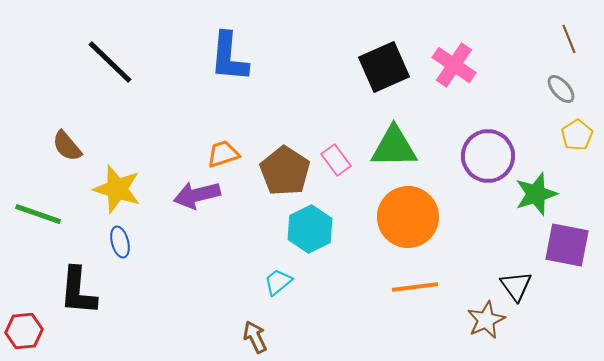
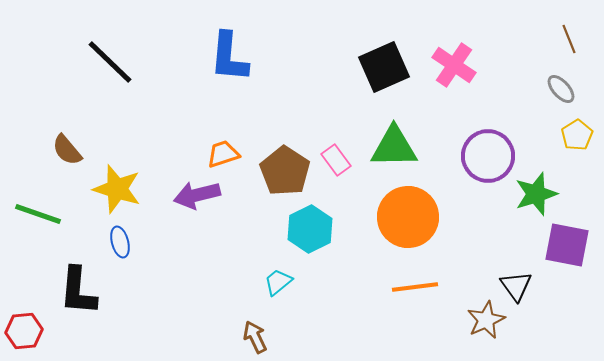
brown semicircle: moved 4 px down
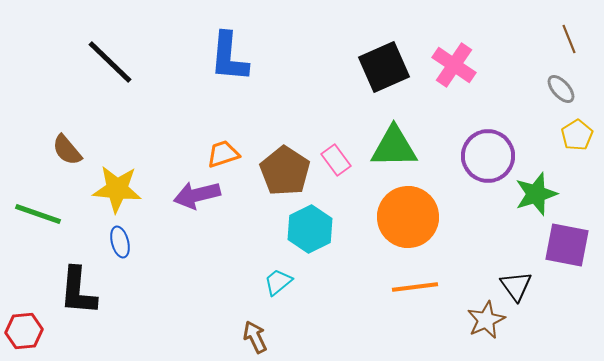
yellow star: rotated 12 degrees counterclockwise
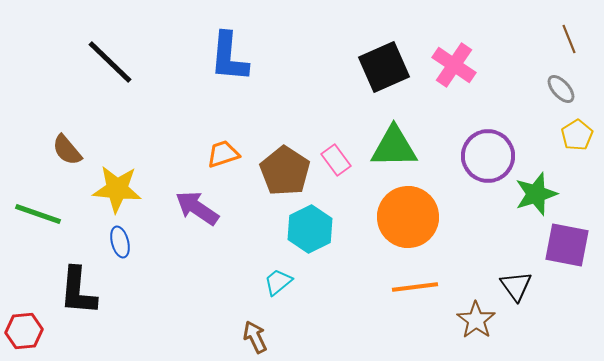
purple arrow: moved 13 px down; rotated 48 degrees clockwise
brown star: moved 10 px left; rotated 12 degrees counterclockwise
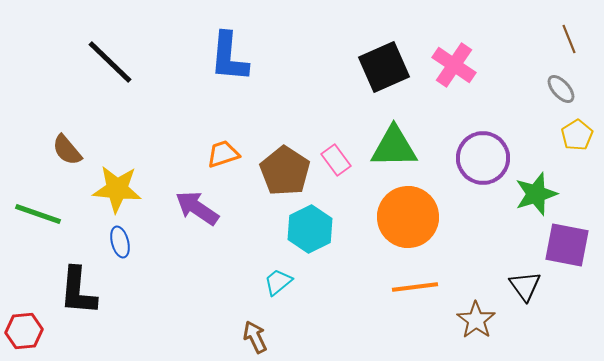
purple circle: moved 5 px left, 2 px down
black triangle: moved 9 px right
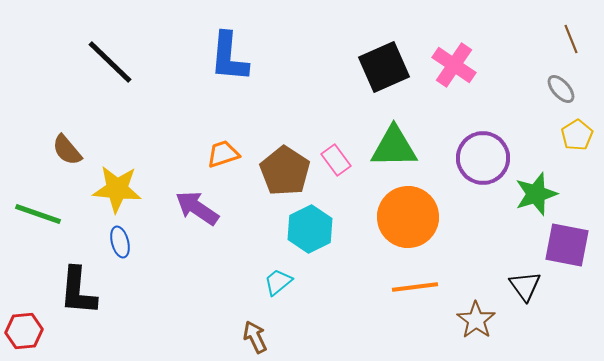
brown line: moved 2 px right
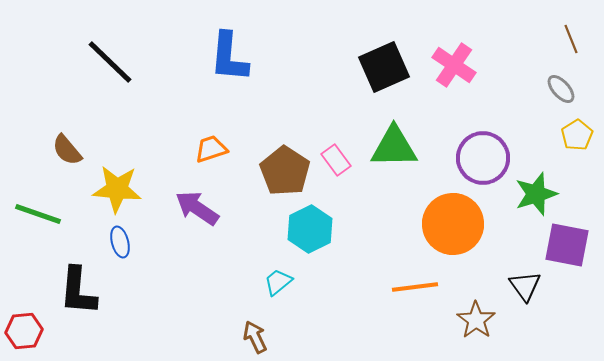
orange trapezoid: moved 12 px left, 5 px up
orange circle: moved 45 px right, 7 px down
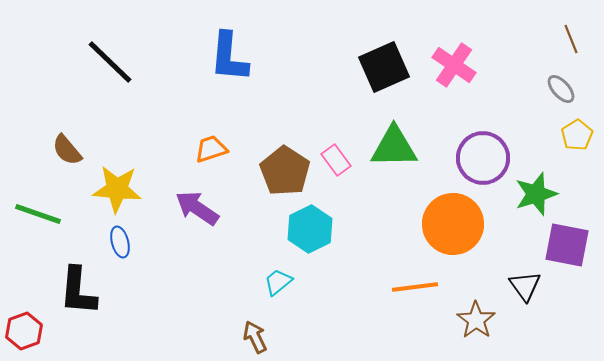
red hexagon: rotated 15 degrees counterclockwise
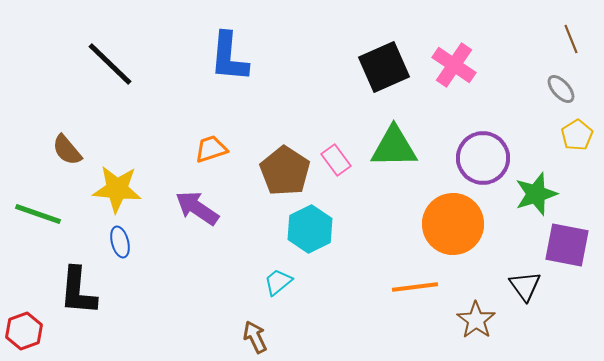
black line: moved 2 px down
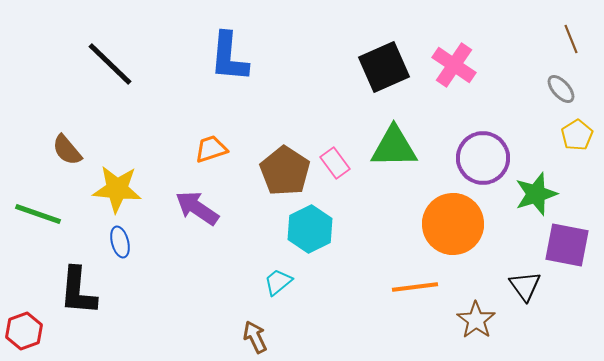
pink rectangle: moved 1 px left, 3 px down
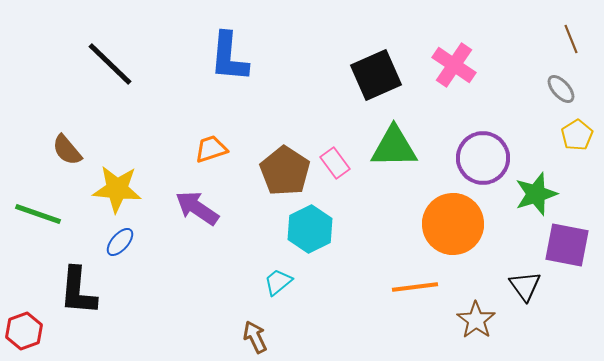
black square: moved 8 px left, 8 px down
blue ellipse: rotated 56 degrees clockwise
